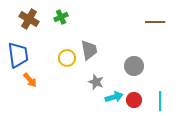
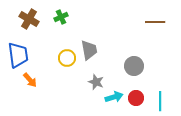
red circle: moved 2 px right, 2 px up
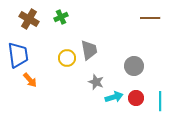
brown line: moved 5 px left, 4 px up
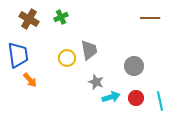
cyan arrow: moved 3 px left
cyan line: rotated 12 degrees counterclockwise
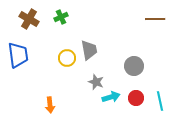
brown line: moved 5 px right, 1 px down
orange arrow: moved 20 px right, 25 px down; rotated 35 degrees clockwise
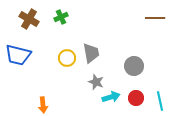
brown line: moved 1 px up
gray trapezoid: moved 2 px right, 3 px down
blue trapezoid: rotated 112 degrees clockwise
orange arrow: moved 7 px left
